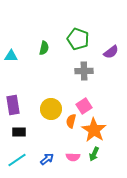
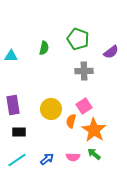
green arrow: rotated 104 degrees clockwise
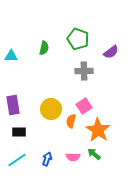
orange star: moved 4 px right
blue arrow: rotated 32 degrees counterclockwise
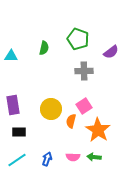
green arrow: moved 3 px down; rotated 32 degrees counterclockwise
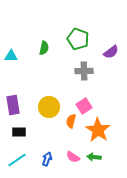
yellow circle: moved 2 px left, 2 px up
pink semicircle: rotated 32 degrees clockwise
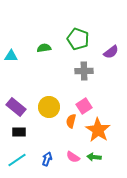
green semicircle: rotated 112 degrees counterclockwise
purple rectangle: moved 3 px right, 2 px down; rotated 42 degrees counterclockwise
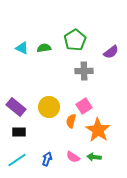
green pentagon: moved 3 px left, 1 px down; rotated 20 degrees clockwise
cyan triangle: moved 11 px right, 8 px up; rotated 24 degrees clockwise
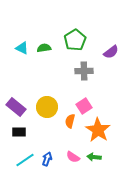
yellow circle: moved 2 px left
orange semicircle: moved 1 px left
cyan line: moved 8 px right
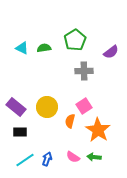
black rectangle: moved 1 px right
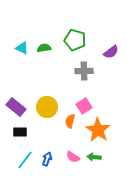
green pentagon: rotated 25 degrees counterclockwise
cyan line: rotated 18 degrees counterclockwise
